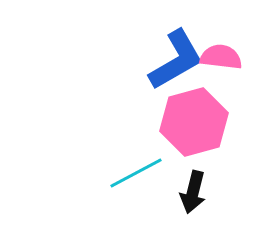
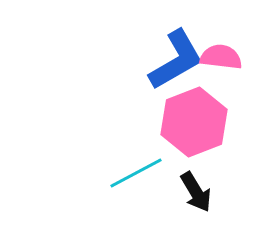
pink hexagon: rotated 6 degrees counterclockwise
black arrow: moved 3 px right; rotated 45 degrees counterclockwise
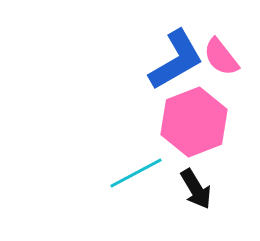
pink semicircle: rotated 135 degrees counterclockwise
black arrow: moved 3 px up
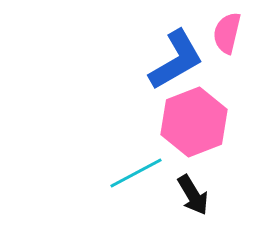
pink semicircle: moved 6 px right, 24 px up; rotated 51 degrees clockwise
black arrow: moved 3 px left, 6 px down
